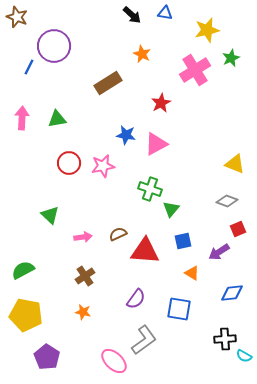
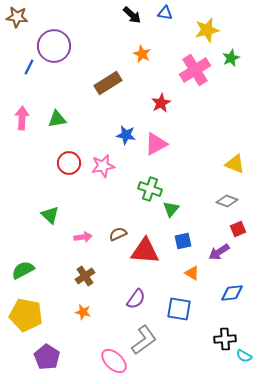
brown star at (17, 17): rotated 15 degrees counterclockwise
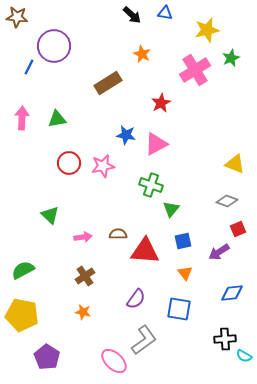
green cross at (150, 189): moved 1 px right, 4 px up
brown semicircle at (118, 234): rotated 24 degrees clockwise
orange triangle at (192, 273): moved 7 px left; rotated 21 degrees clockwise
yellow pentagon at (26, 315): moved 4 px left
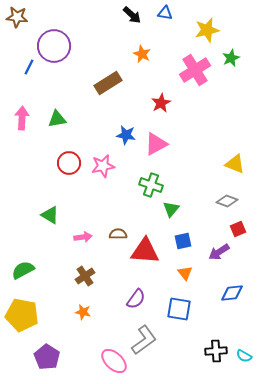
green triangle at (50, 215): rotated 12 degrees counterclockwise
black cross at (225, 339): moved 9 px left, 12 px down
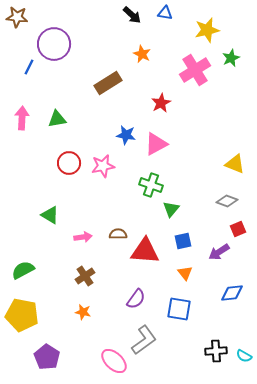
purple circle at (54, 46): moved 2 px up
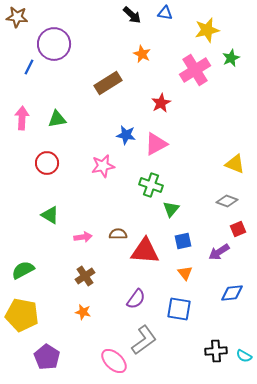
red circle at (69, 163): moved 22 px left
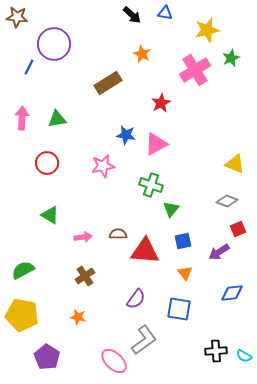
orange star at (83, 312): moved 5 px left, 5 px down
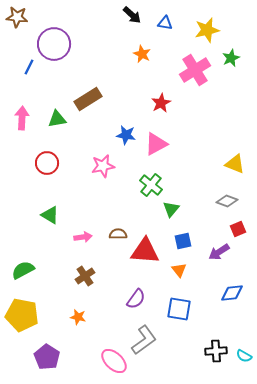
blue triangle at (165, 13): moved 10 px down
brown rectangle at (108, 83): moved 20 px left, 16 px down
green cross at (151, 185): rotated 20 degrees clockwise
orange triangle at (185, 273): moved 6 px left, 3 px up
